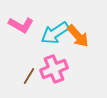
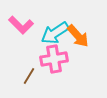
pink L-shape: rotated 15 degrees clockwise
pink cross: moved 10 px up; rotated 12 degrees clockwise
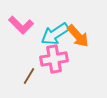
cyan arrow: moved 1 px down
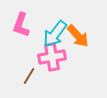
pink L-shape: rotated 65 degrees clockwise
cyan arrow: rotated 20 degrees counterclockwise
pink cross: moved 2 px left, 2 px up
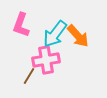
pink cross: moved 6 px left, 3 px down
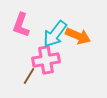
orange arrow: rotated 25 degrees counterclockwise
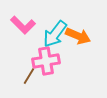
pink L-shape: moved 2 px right; rotated 65 degrees counterclockwise
pink cross: moved 1 px down
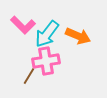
cyan arrow: moved 8 px left
